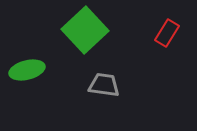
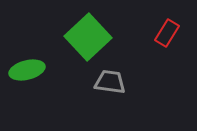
green square: moved 3 px right, 7 px down
gray trapezoid: moved 6 px right, 3 px up
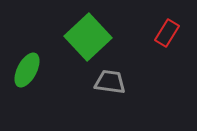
green ellipse: rotated 48 degrees counterclockwise
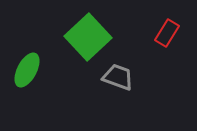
gray trapezoid: moved 8 px right, 5 px up; rotated 12 degrees clockwise
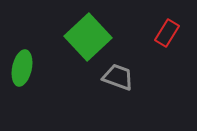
green ellipse: moved 5 px left, 2 px up; rotated 16 degrees counterclockwise
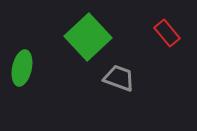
red rectangle: rotated 72 degrees counterclockwise
gray trapezoid: moved 1 px right, 1 px down
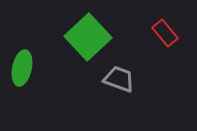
red rectangle: moved 2 px left
gray trapezoid: moved 1 px down
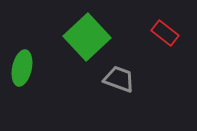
red rectangle: rotated 12 degrees counterclockwise
green square: moved 1 px left
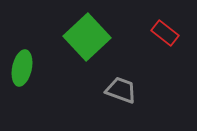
gray trapezoid: moved 2 px right, 11 px down
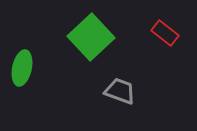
green square: moved 4 px right
gray trapezoid: moved 1 px left, 1 px down
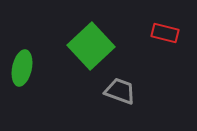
red rectangle: rotated 24 degrees counterclockwise
green square: moved 9 px down
